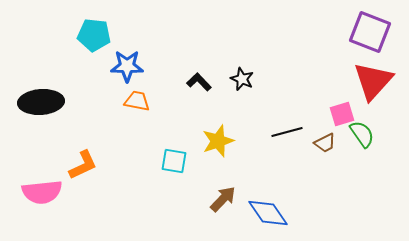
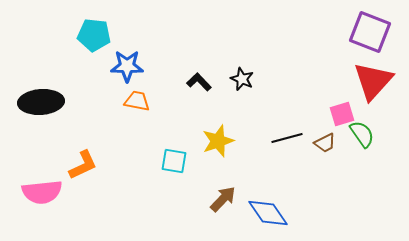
black line: moved 6 px down
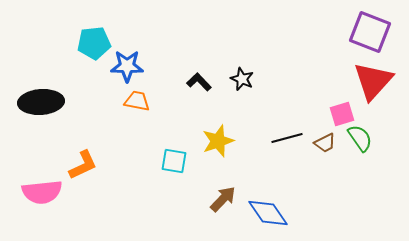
cyan pentagon: moved 8 px down; rotated 12 degrees counterclockwise
green semicircle: moved 2 px left, 4 px down
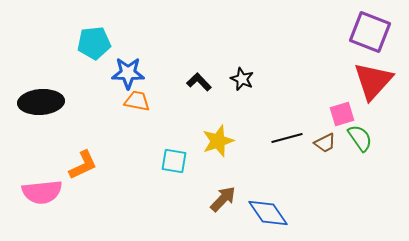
blue star: moved 1 px right, 7 px down
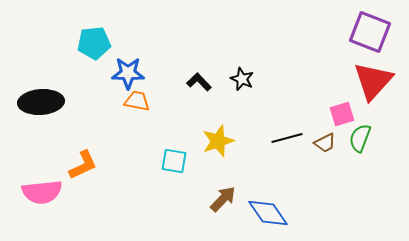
green semicircle: rotated 124 degrees counterclockwise
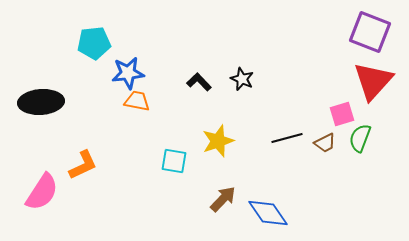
blue star: rotated 8 degrees counterclockwise
pink semicircle: rotated 51 degrees counterclockwise
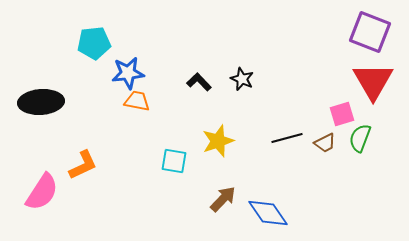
red triangle: rotated 12 degrees counterclockwise
